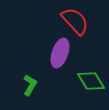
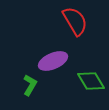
red semicircle: rotated 12 degrees clockwise
purple ellipse: moved 7 px left, 8 px down; rotated 48 degrees clockwise
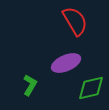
purple ellipse: moved 13 px right, 2 px down
green diamond: moved 7 px down; rotated 72 degrees counterclockwise
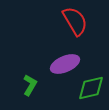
purple ellipse: moved 1 px left, 1 px down
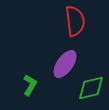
red semicircle: rotated 24 degrees clockwise
purple ellipse: rotated 32 degrees counterclockwise
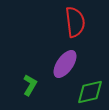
red semicircle: moved 1 px down
green diamond: moved 1 px left, 4 px down
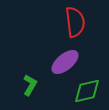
purple ellipse: moved 2 px up; rotated 16 degrees clockwise
green diamond: moved 3 px left, 1 px up
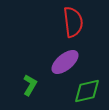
red semicircle: moved 2 px left
